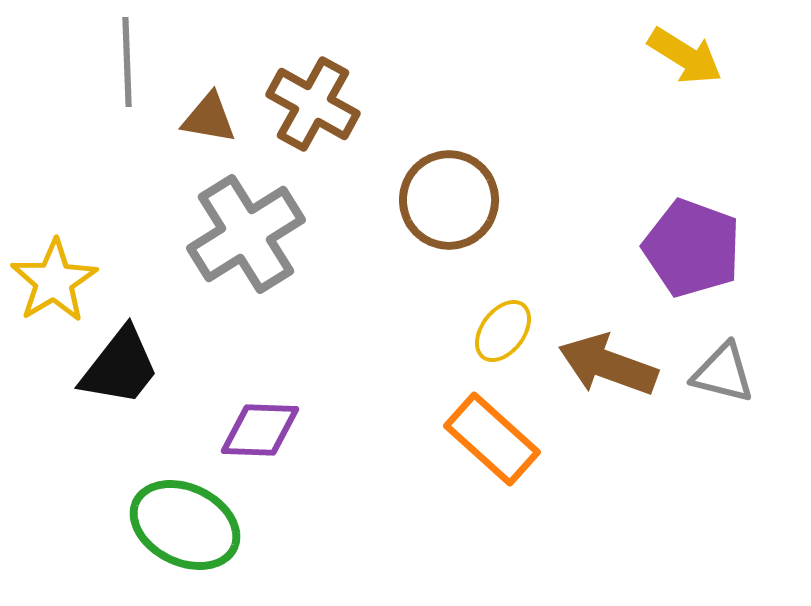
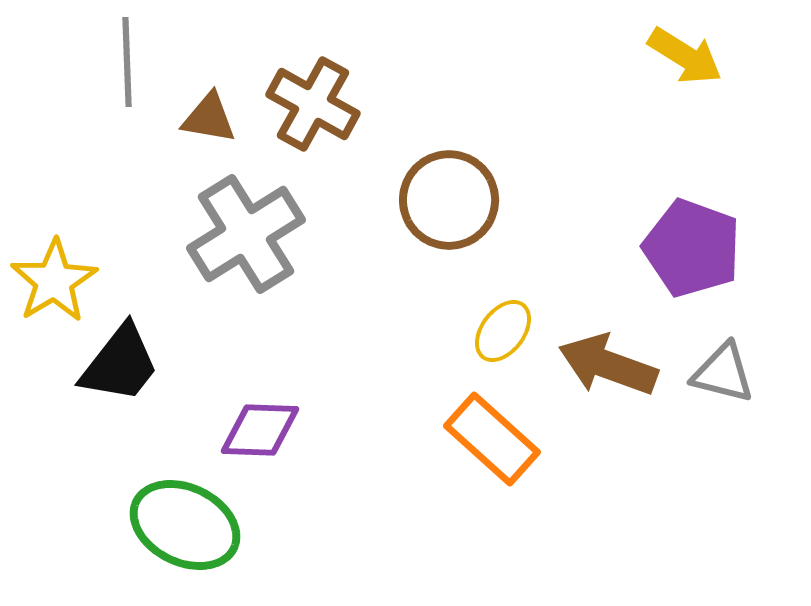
black trapezoid: moved 3 px up
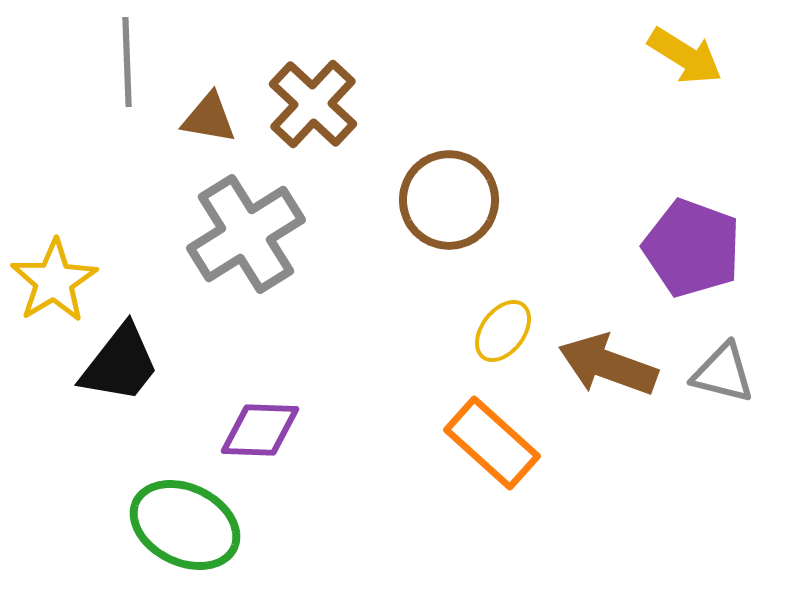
brown cross: rotated 14 degrees clockwise
orange rectangle: moved 4 px down
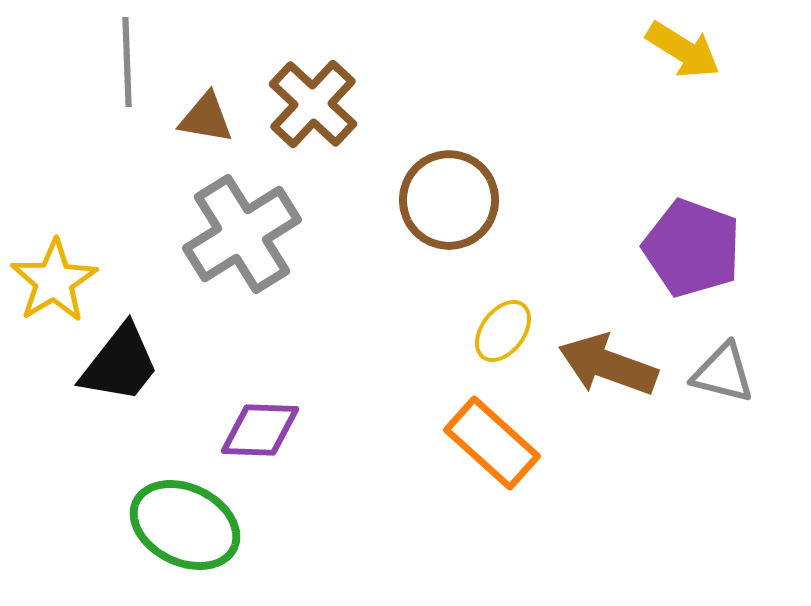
yellow arrow: moved 2 px left, 6 px up
brown triangle: moved 3 px left
gray cross: moved 4 px left
